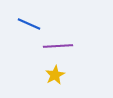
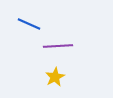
yellow star: moved 2 px down
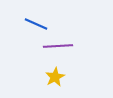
blue line: moved 7 px right
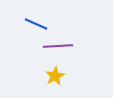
yellow star: moved 1 px up
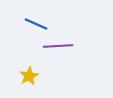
yellow star: moved 26 px left
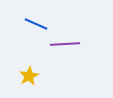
purple line: moved 7 px right, 2 px up
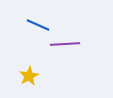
blue line: moved 2 px right, 1 px down
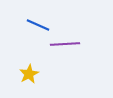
yellow star: moved 2 px up
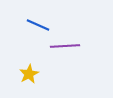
purple line: moved 2 px down
